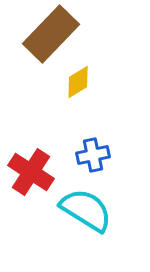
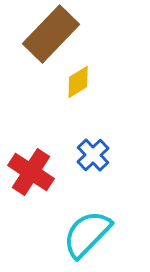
blue cross: rotated 32 degrees counterclockwise
cyan semicircle: moved 1 px right, 24 px down; rotated 78 degrees counterclockwise
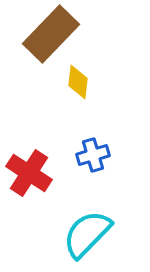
yellow diamond: rotated 52 degrees counterclockwise
blue cross: rotated 28 degrees clockwise
red cross: moved 2 px left, 1 px down
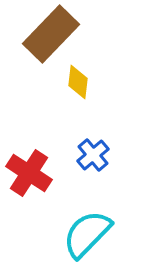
blue cross: rotated 24 degrees counterclockwise
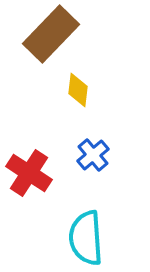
yellow diamond: moved 8 px down
cyan semicircle: moved 1 px left, 4 px down; rotated 48 degrees counterclockwise
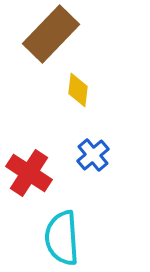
cyan semicircle: moved 24 px left
